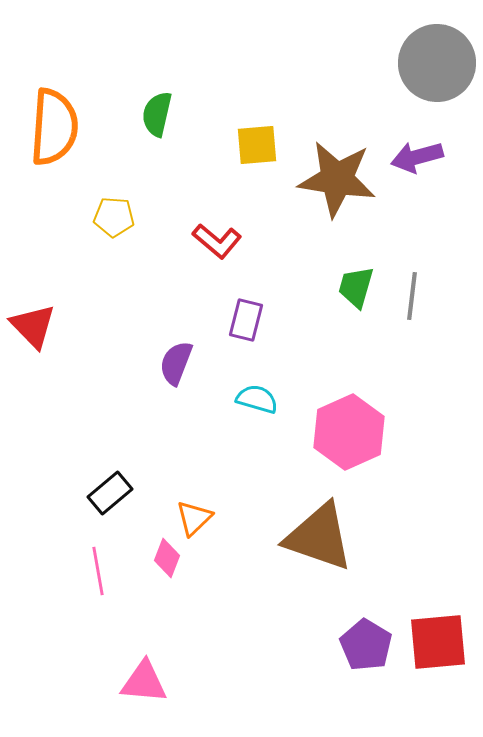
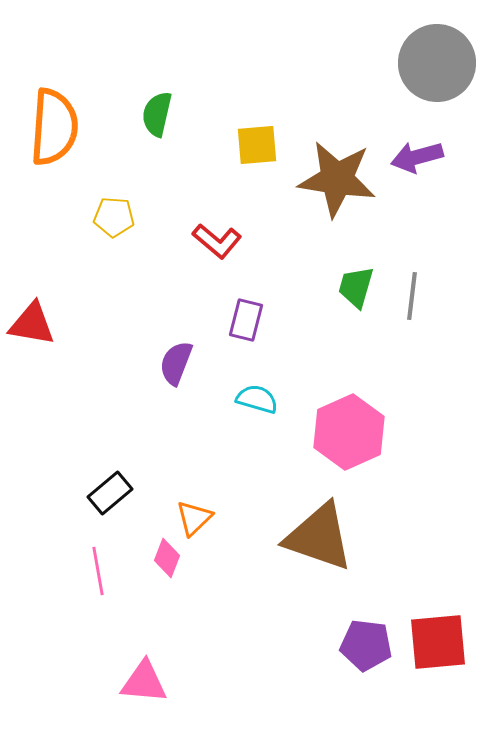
red triangle: moved 1 px left, 2 px up; rotated 36 degrees counterclockwise
purple pentagon: rotated 24 degrees counterclockwise
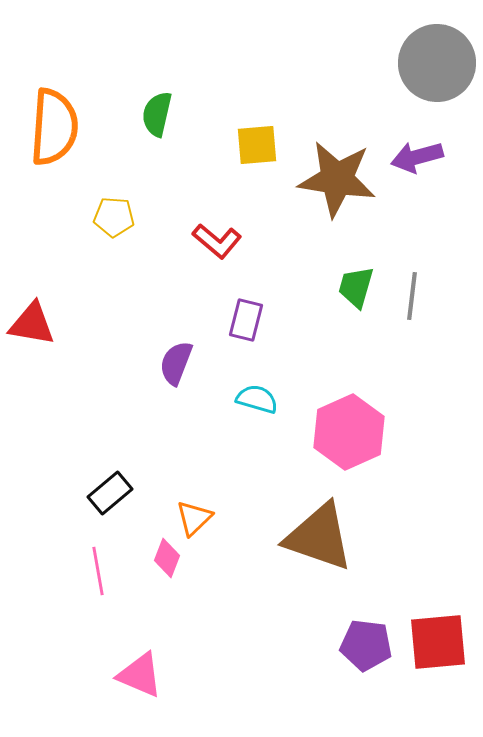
pink triangle: moved 4 px left, 7 px up; rotated 18 degrees clockwise
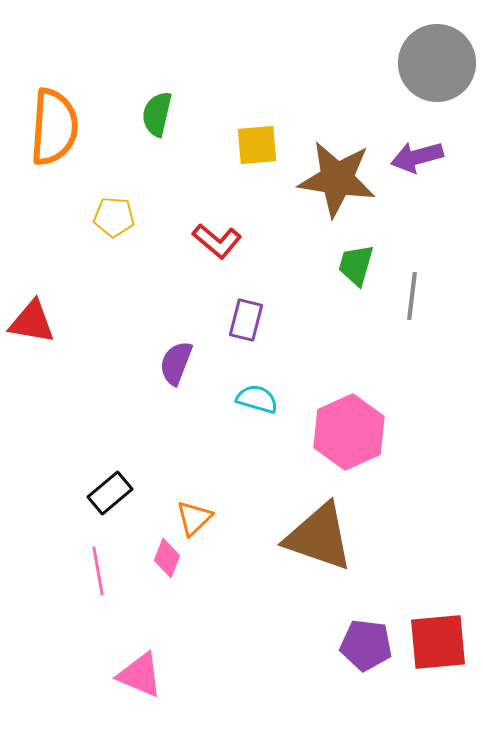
green trapezoid: moved 22 px up
red triangle: moved 2 px up
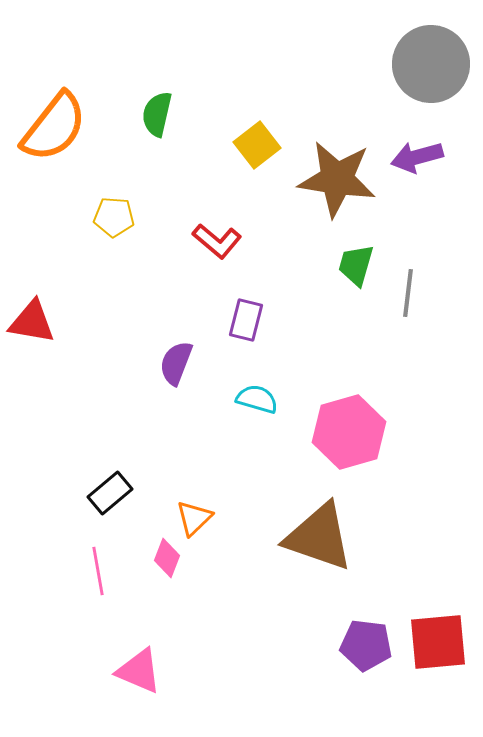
gray circle: moved 6 px left, 1 px down
orange semicircle: rotated 34 degrees clockwise
yellow square: rotated 33 degrees counterclockwise
gray line: moved 4 px left, 3 px up
pink hexagon: rotated 8 degrees clockwise
pink triangle: moved 1 px left, 4 px up
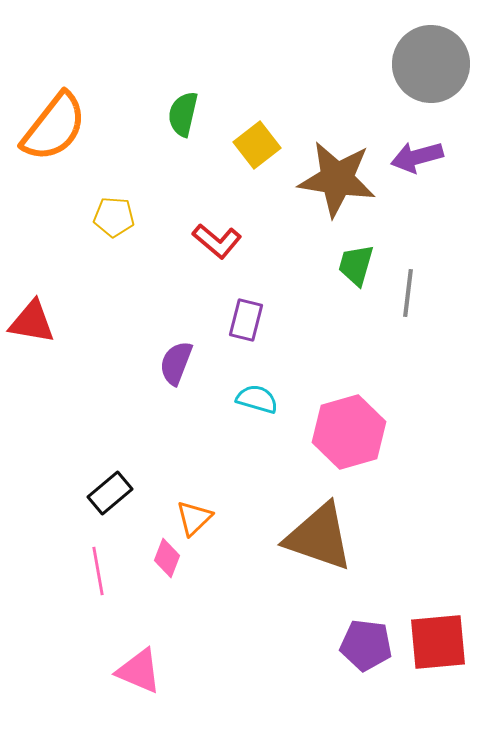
green semicircle: moved 26 px right
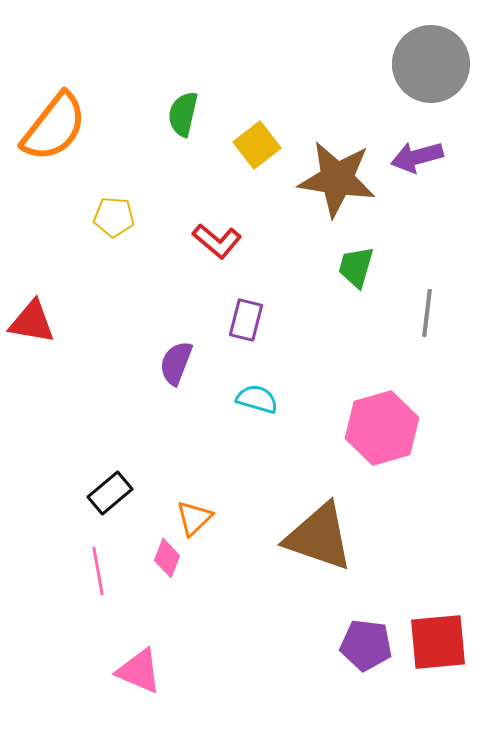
green trapezoid: moved 2 px down
gray line: moved 19 px right, 20 px down
pink hexagon: moved 33 px right, 4 px up
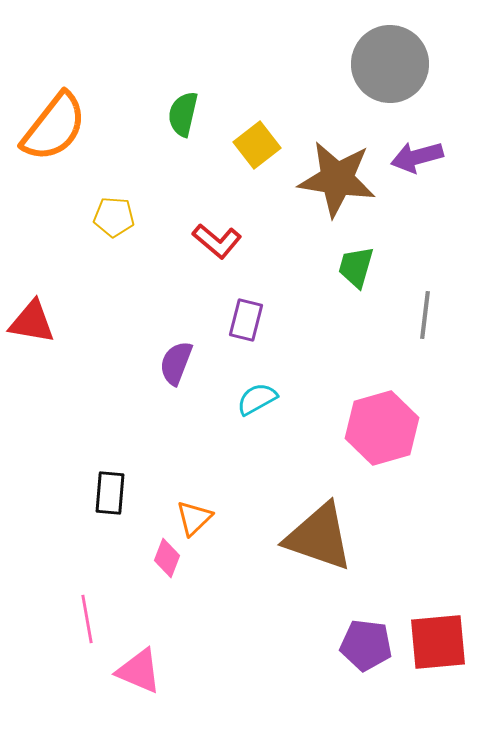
gray circle: moved 41 px left
gray line: moved 2 px left, 2 px down
cyan semicircle: rotated 45 degrees counterclockwise
black rectangle: rotated 45 degrees counterclockwise
pink line: moved 11 px left, 48 px down
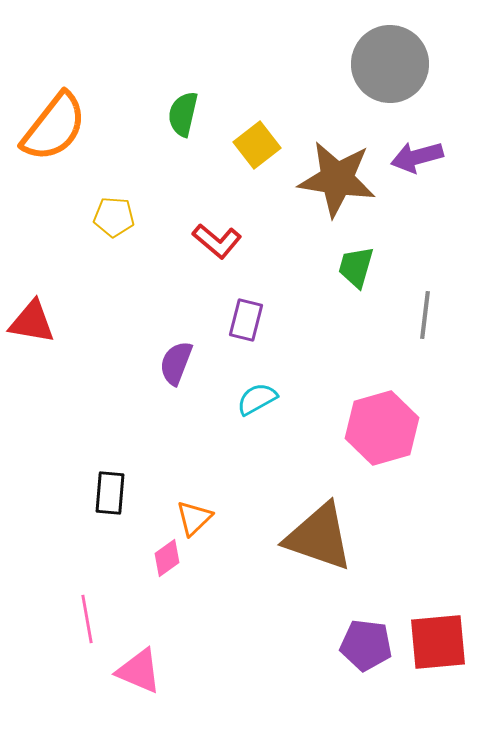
pink diamond: rotated 33 degrees clockwise
